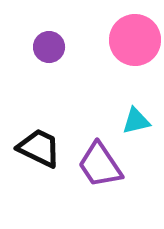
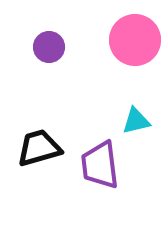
black trapezoid: rotated 42 degrees counterclockwise
purple trapezoid: rotated 27 degrees clockwise
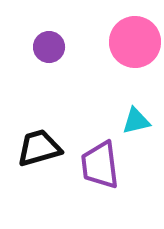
pink circle: moved 2 px down
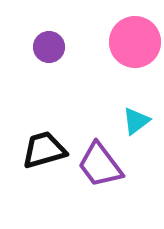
cyan triangle: rotated 24 degrees counterclockwise
black trapezoid: moved 5 px right, 2 px down
purple trapezoid: rotated 30 degrees counterclockwise
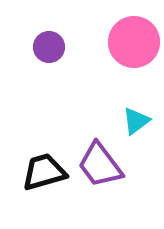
pink circle: moved 1 px left
black trapezoid: moved 22 px down
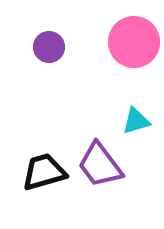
cyan triangle: rotated 20 degrees clockwise
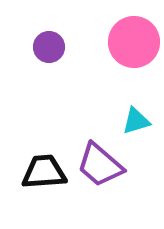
purple trapezoid: rotated 12 degrees counterclockwise
black trapezoid: rotated 12 degrees clockwise
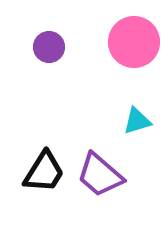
cyan triangle: moved 1 px right
purple trapezoid: moved 10 px down
black trapezoid: rotated 126 degrees clockwise
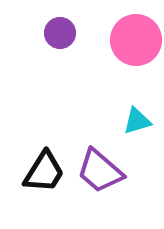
pink circle: moved 2 px right, 2 px up
purple circle: moved 11 px right, 14 px up
purple trapezoid: moved 4 px up
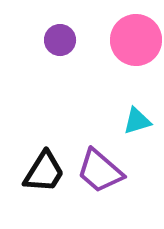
purple circle: moved 7 px down
